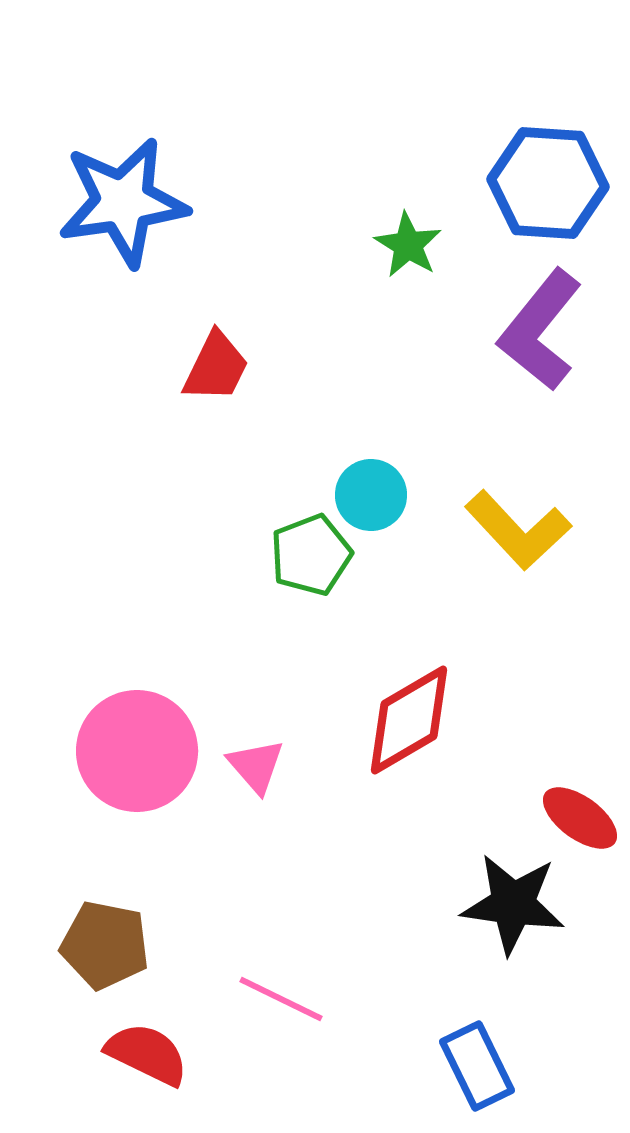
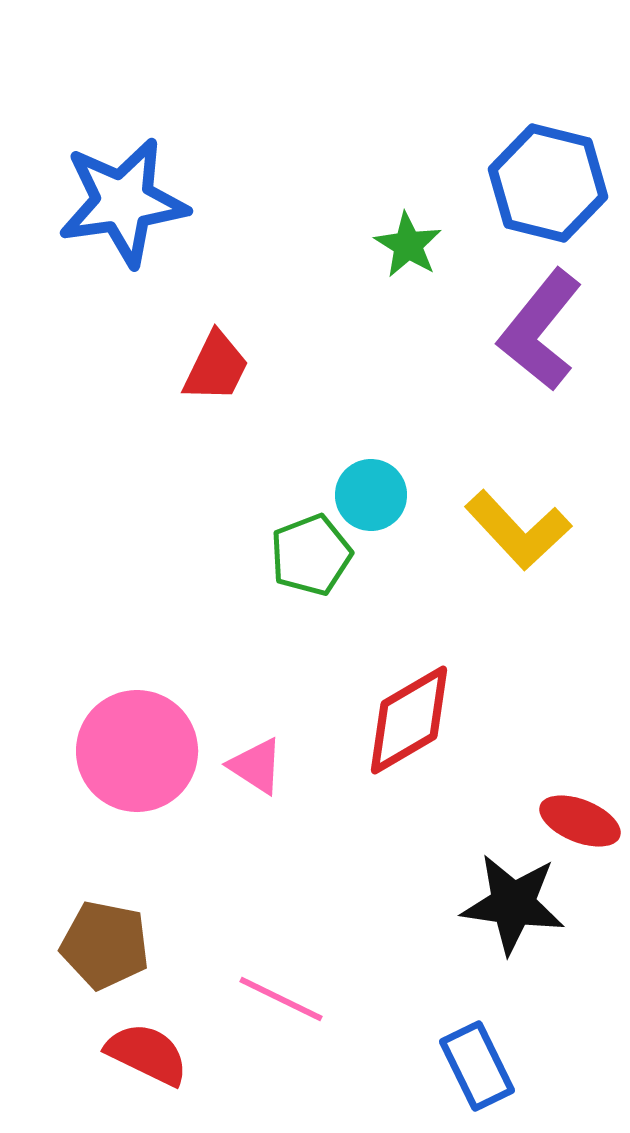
blue hexagon: rotated 10 degrees clockwise
pink triangle: rotated 16 degrees counterclockwise
red ellipse: moved 3 px down; rotated 14 degrees counterclockwise
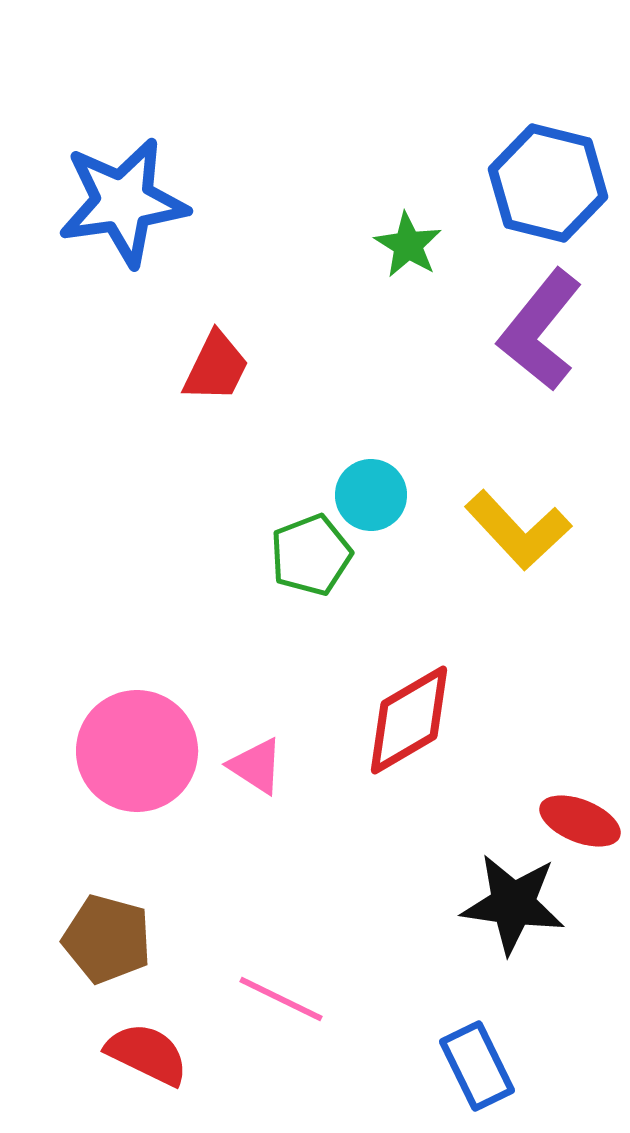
brown pentagon: moved 2 px right, 6 px up; rotated 4 degrees clockwise
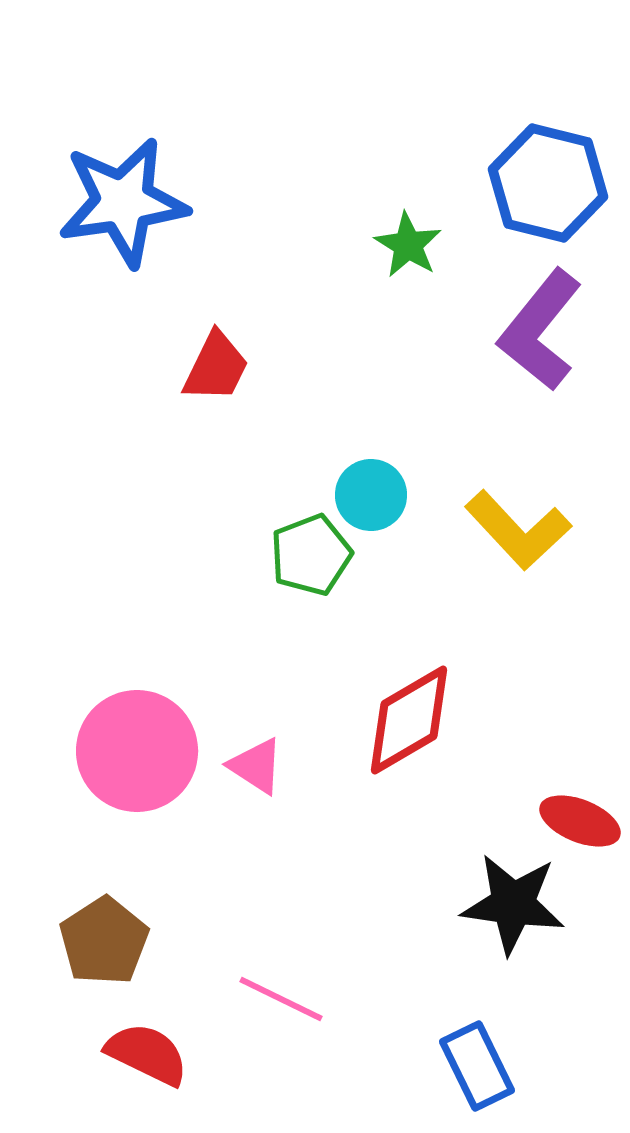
brown pentagon: moved 3 px left, 2 px down; rotated 24 degrees clockwise
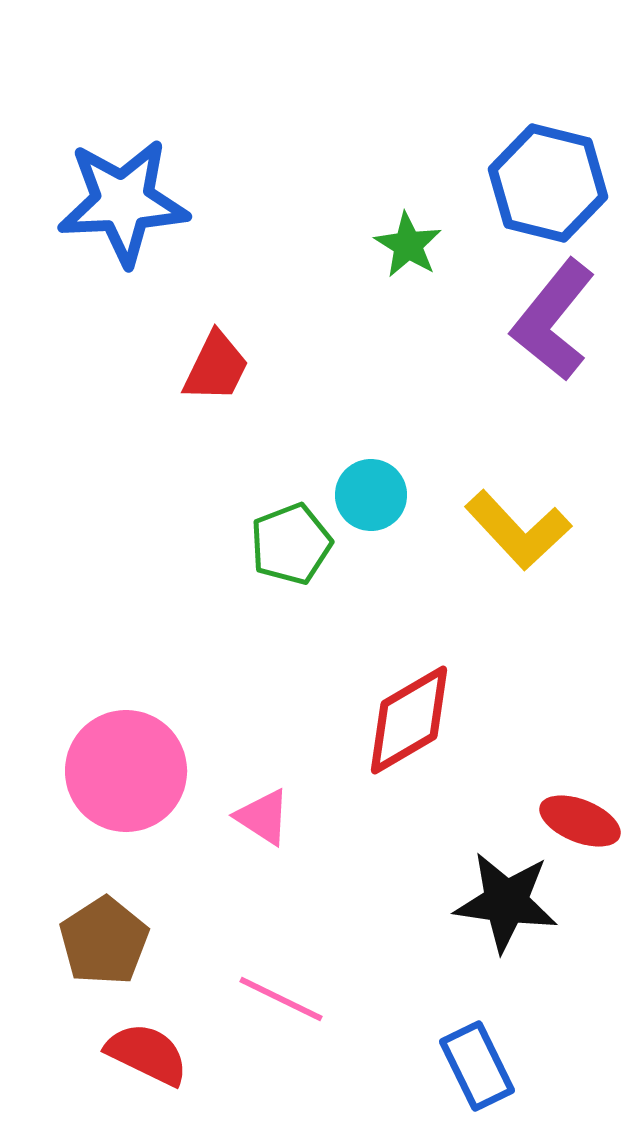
blue star: rotated 5 degrees clockwise
purple L-shape: moved 13 px right, 10 px up
green pentagon: moved 20 px left, 11 px up
pink circle: moved 11 px left, 20 px down
pink triangle: moved 7 px right, 51 px down
black star: moved 7 px left, 2 px up
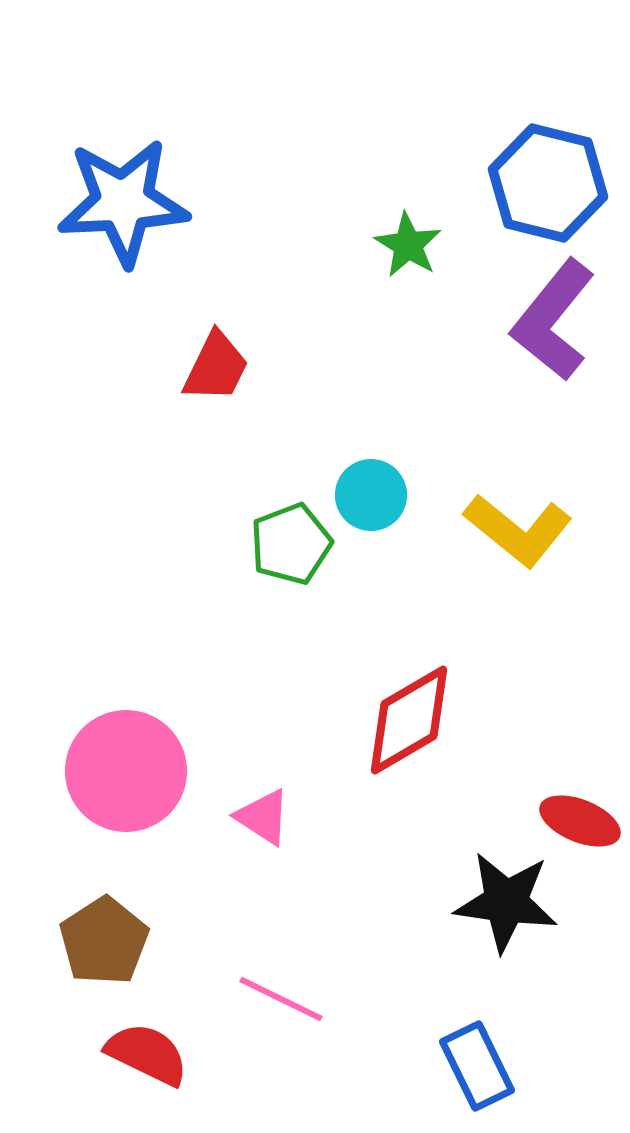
yellow L-shape: rotated 8 degrees counterclockwise
